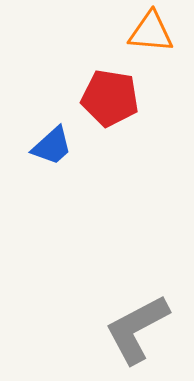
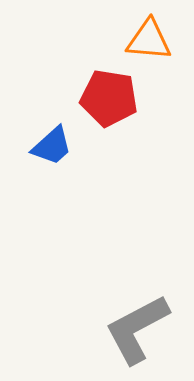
orange triangle: moved 2 px left, 8 px down
red pentagon: moved 1 px left
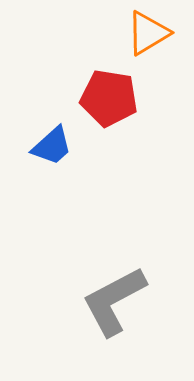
orange triangle: moved 1 px left, 7 px up; rotated 36 degrees counterclockwise
gray L-shape: moved 23 px left, 28 px up
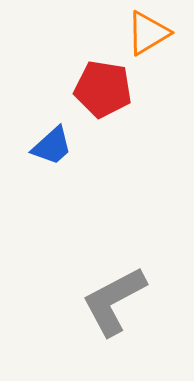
red pentagon: moved 6 px left, 9 px up
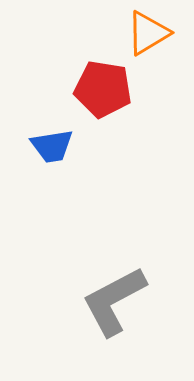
blue trapezoid: rotated 33 degrees clockwise
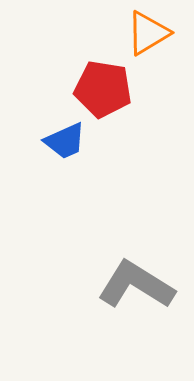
blue trapezoid: moved 13 px right, 5 px up; rotated 15 degrees counterclockwise
gray L-shape: moved 22 px right, 16 px up; rotated 60 degrees clockwise
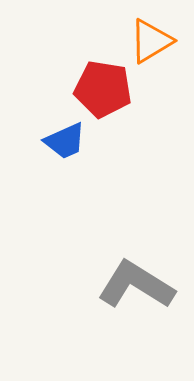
orange triangle: moved 3 px right, 8 px down
